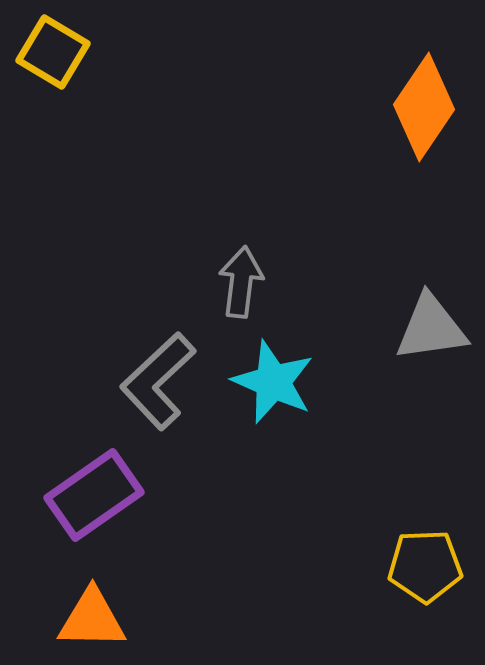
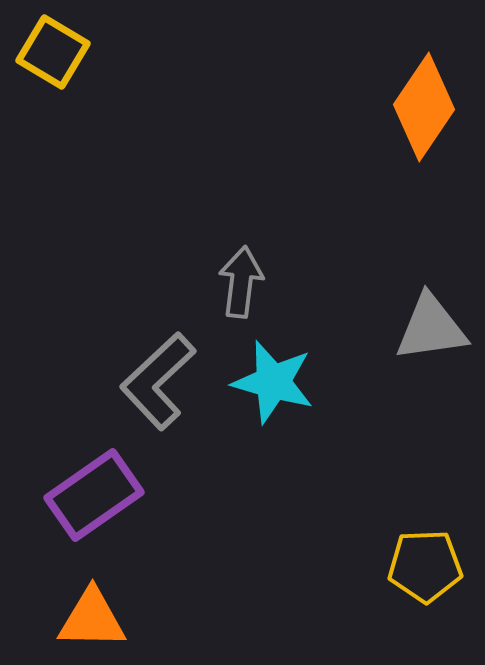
cyan star: rotated 8 degrees counterclockwise
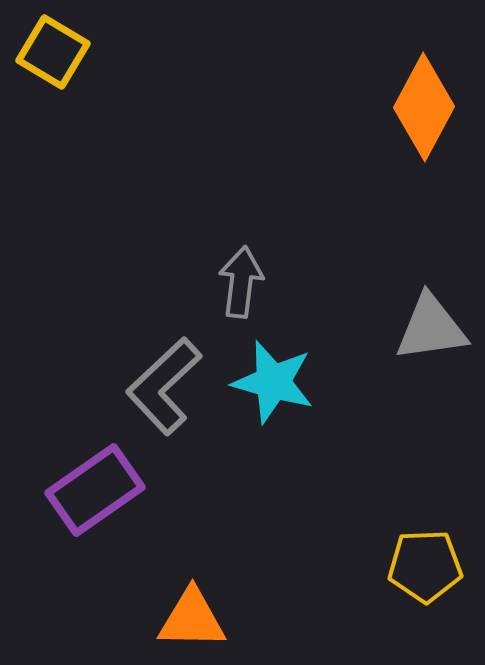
orange diamond: rotated 6 degrees counterclockwise
gray L-shape: moved 6 px right, 5 px down
purple rectangle: moved 1 px right, 5 px up
orange triangle: moved 100 px right
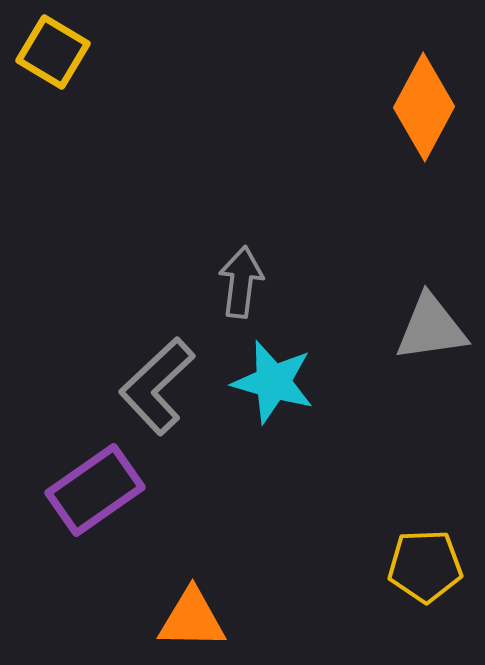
gray L-shape: moved 7 px left
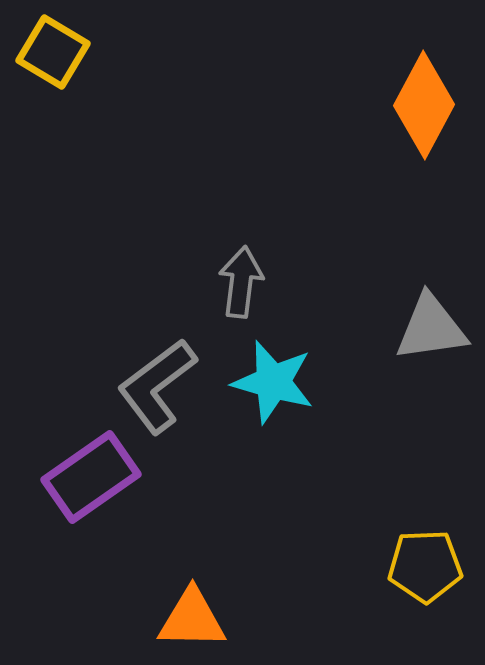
orange diamond: moved 2 px up
gray L-shape: rotated 6 degrees clockwise
purple rectangle: moved 4 px left, 13 px up
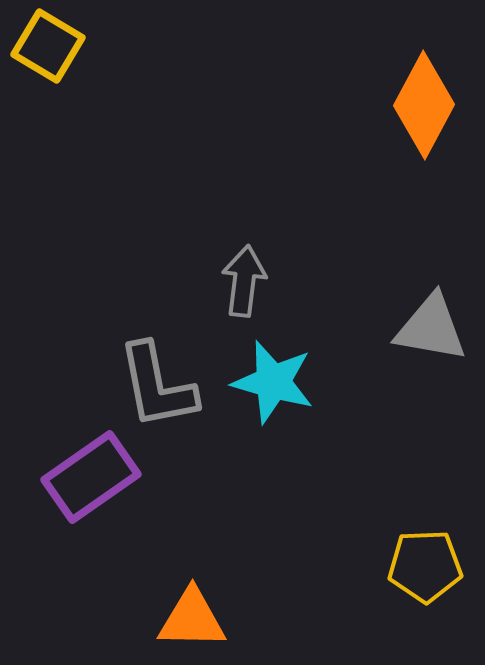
yellow square: moved 5 px left, 6 px up
gray arrow: moved 3 px right, 1 px up
gray triangle: rotated 18 degrees clockwise
gray L-shape: rotated 64 degrees counterclockwise
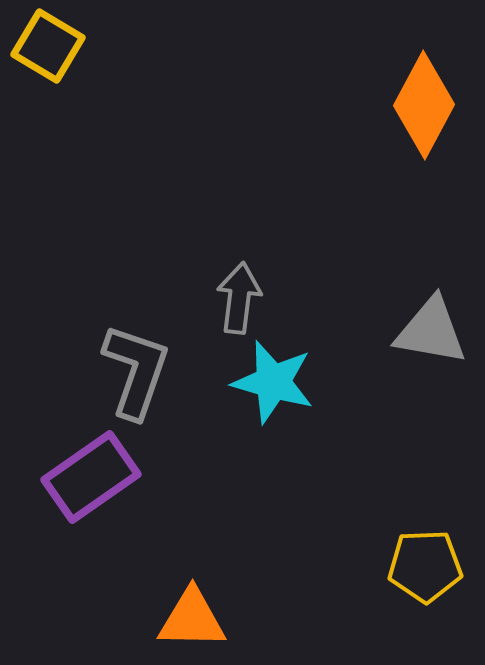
gray arrow: moved 5 px left, 17 px down
gray triangle: moved 3 px down
gray L-shape: moved 21 px left, 15 px up; rotated 150 degrees counterclockwise
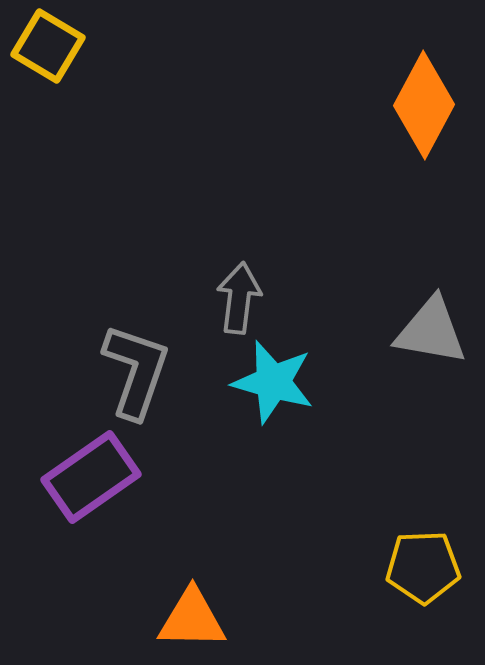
yellow pentagon: moved 2 px left, 1 px down
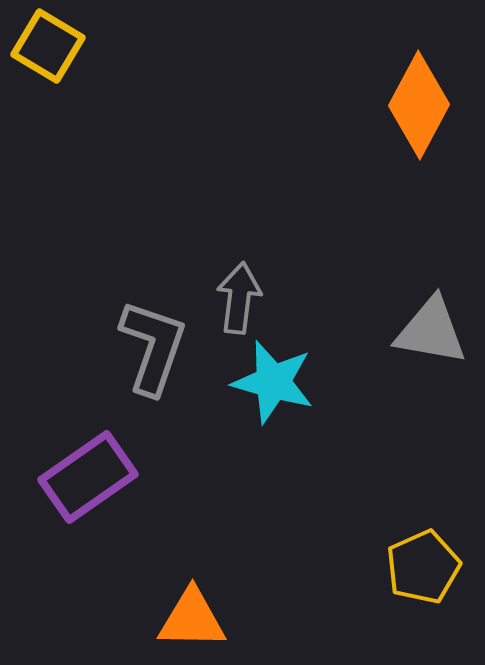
orange diamond: moved 5 px left
gray L-shape: moved 17 px right, 24 px up
purple rectangle: moved 3 px left
yellow pentagon: rotated 22 degrees counterclockwise
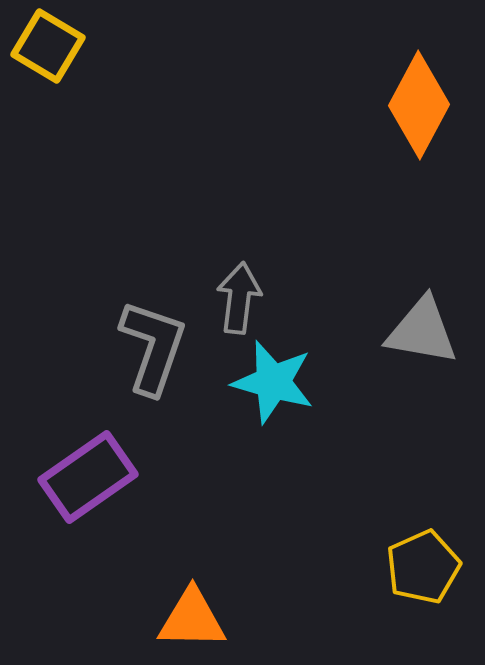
gray triangle: moved 9 px left
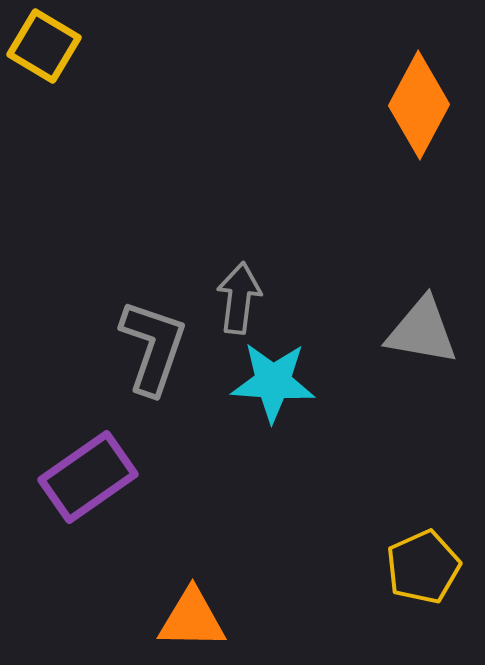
yellow square: moved 4 px left
cyan star: rotated 12 degrees counterclockwise
